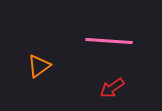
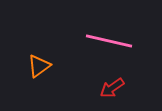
pink line: rotated 9 degrees clockwise
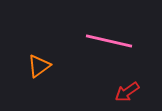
red arrow: moved 15 px right, 4 px down
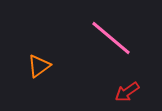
pink line: moved 2 px right, 3 px up; rotated 27 degrees clockwise
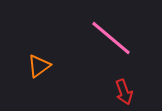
red arrow: moved 3 px left; rotated 75 degrees counterclockwise
